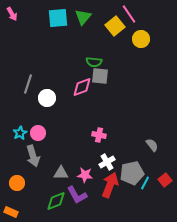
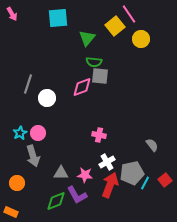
green triangle: moved 4 px right, 21 px down
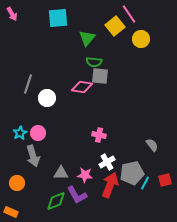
pink diamond: rotated 30 degrees clockwise
red square: rotated 24 degrees clockwise
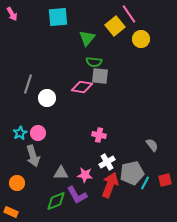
cyan square: moved 1 px up
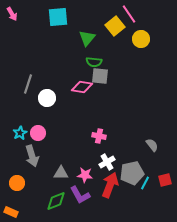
pink cross: moved 1 px down
gray arrow: moved 1 px left
purple L-shape: moved 3 px right
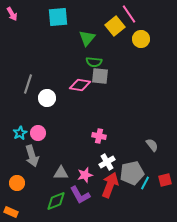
pink diamond: moved 2 px left, 2 px up
pink star: rotated 21 degrees counterclockwise
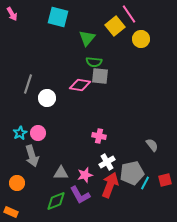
cyan square: rotated 20 degrees clockwise
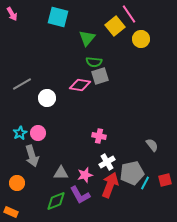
gray square: rotated 24 degrees counterclockwise
gray line: moved 6 px left; rotated 42 degrees clockwise
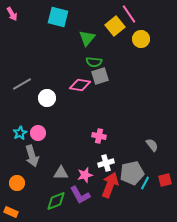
white cross: moved 1 px left, 1 px down; rotated 14 degrees clockwise
